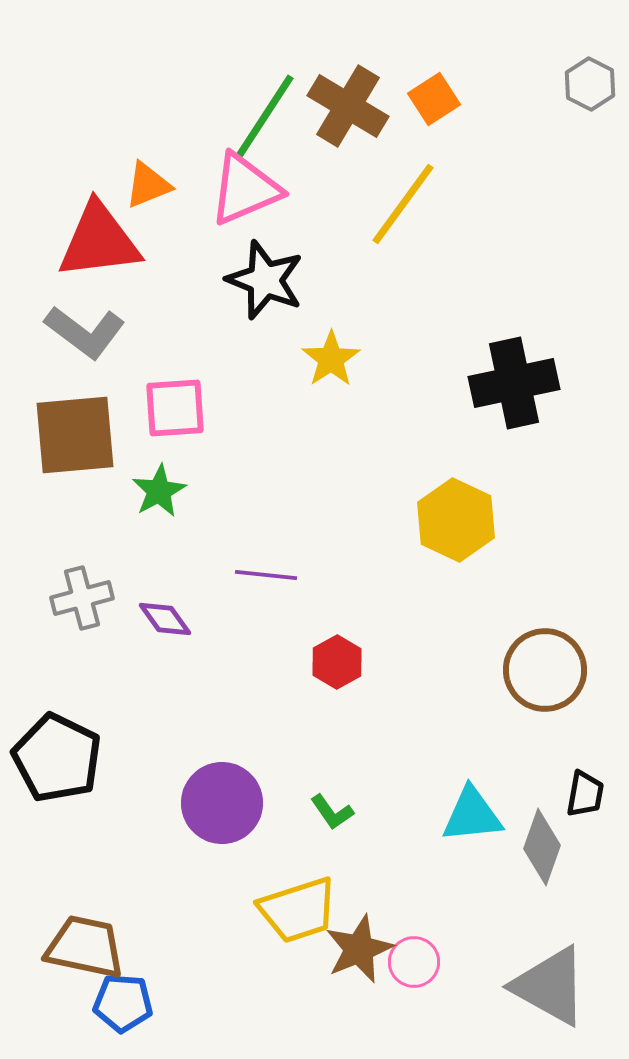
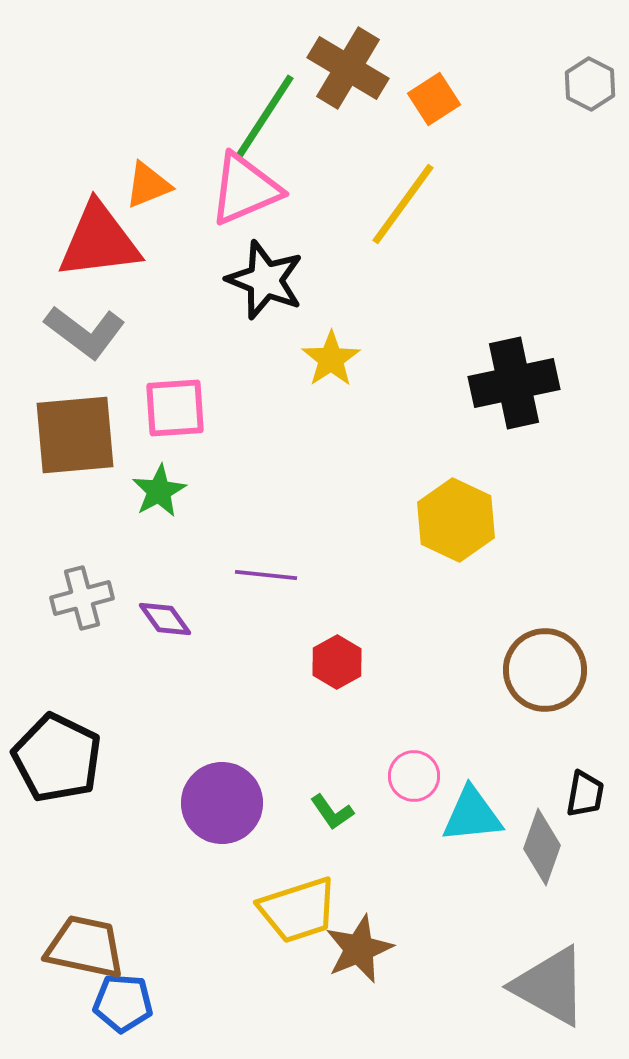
brown cross: moved 38 px up
pink circle: moved 186 px up
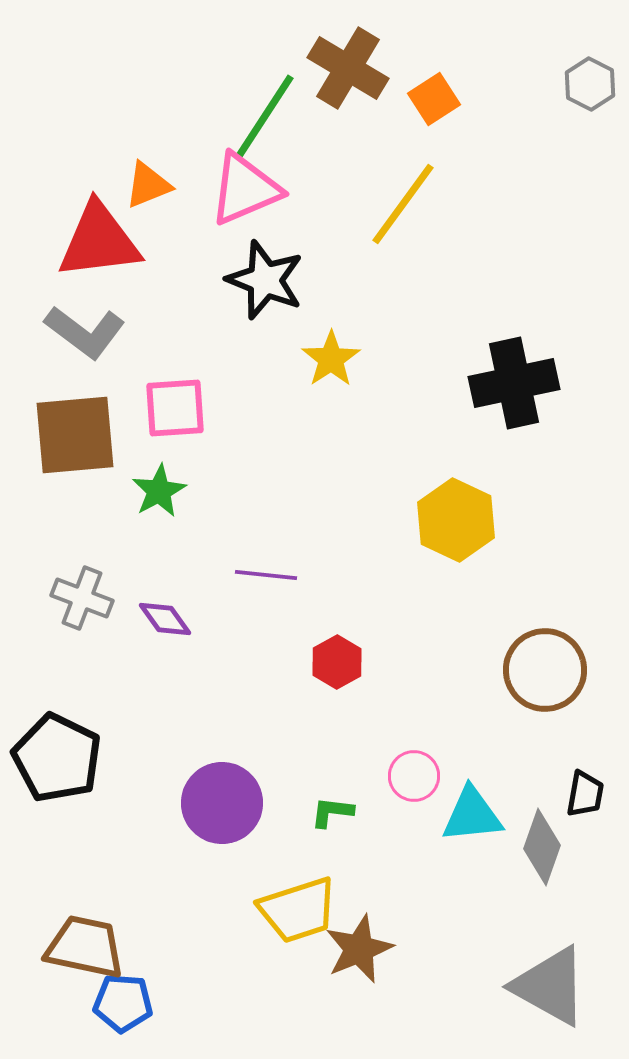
gray cross: rotated 36 degrees clockwise
green L-shape: rotated 132 degrees clockwise
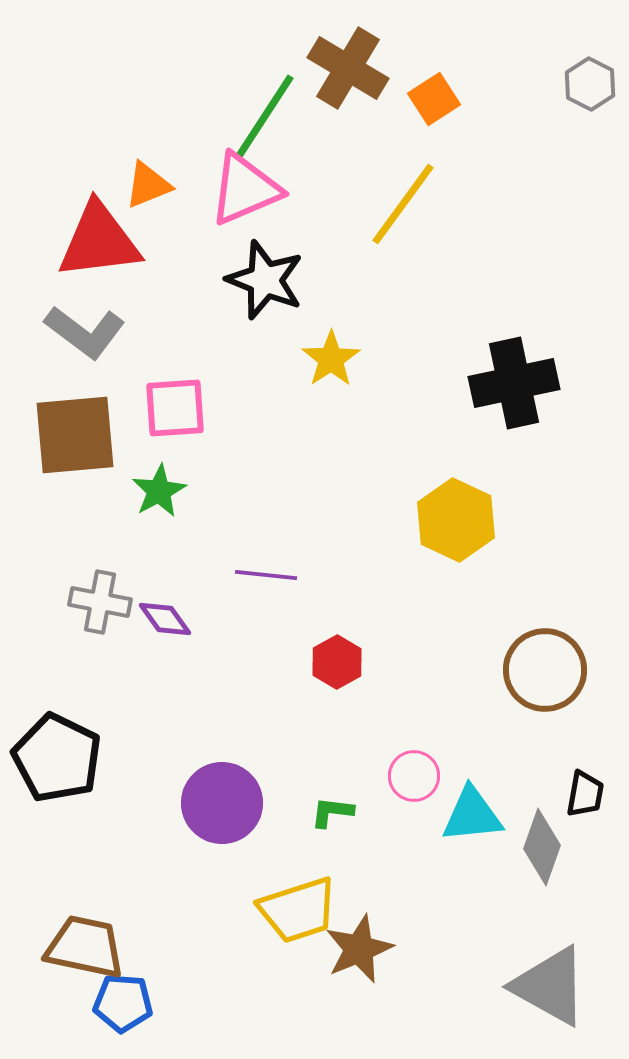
gray cross: moved 18 px right, 4 px down; rotated 10 degrees counterclockwise
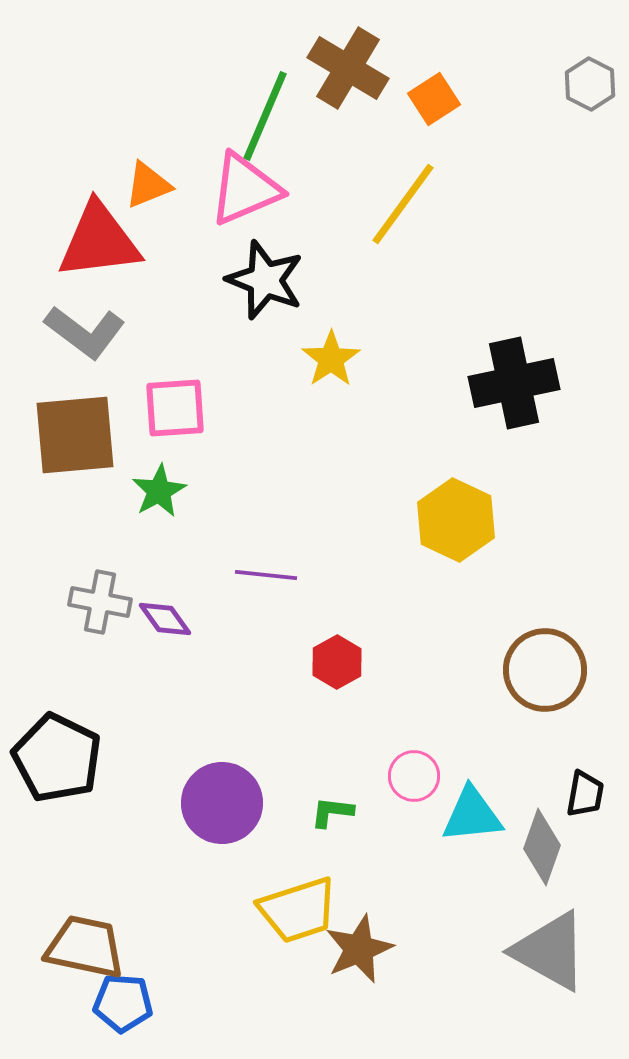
green line: rotated 10 degrees counterclockwise
gray triangle: moved 35 px up
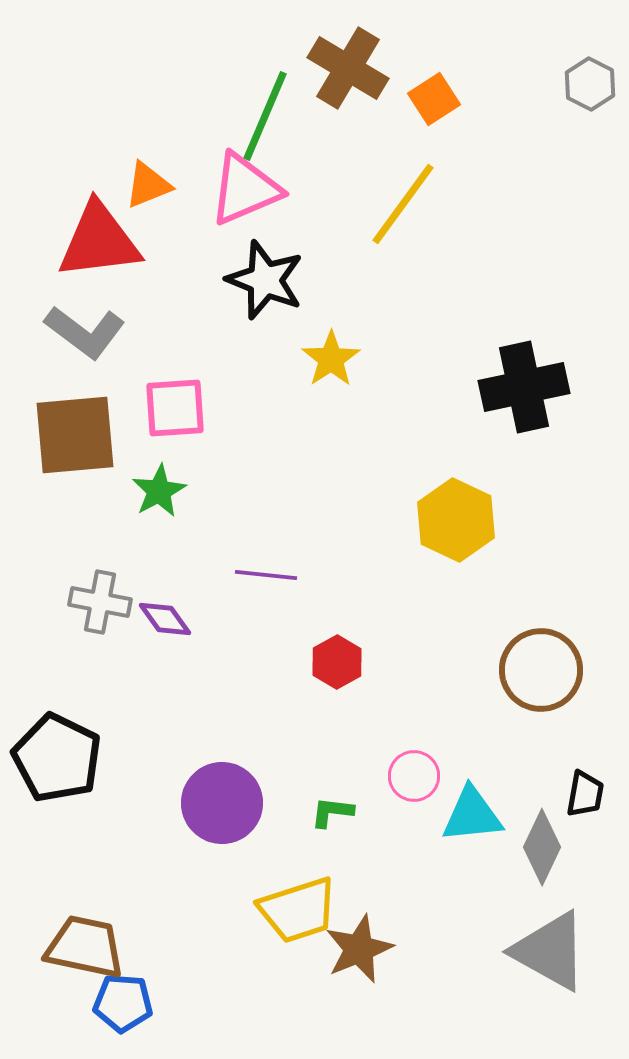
black cross: moved 10 px right, 4 px down
brown circle: moved 4 px left
gray diamond: rotated 6 degrees clockwise
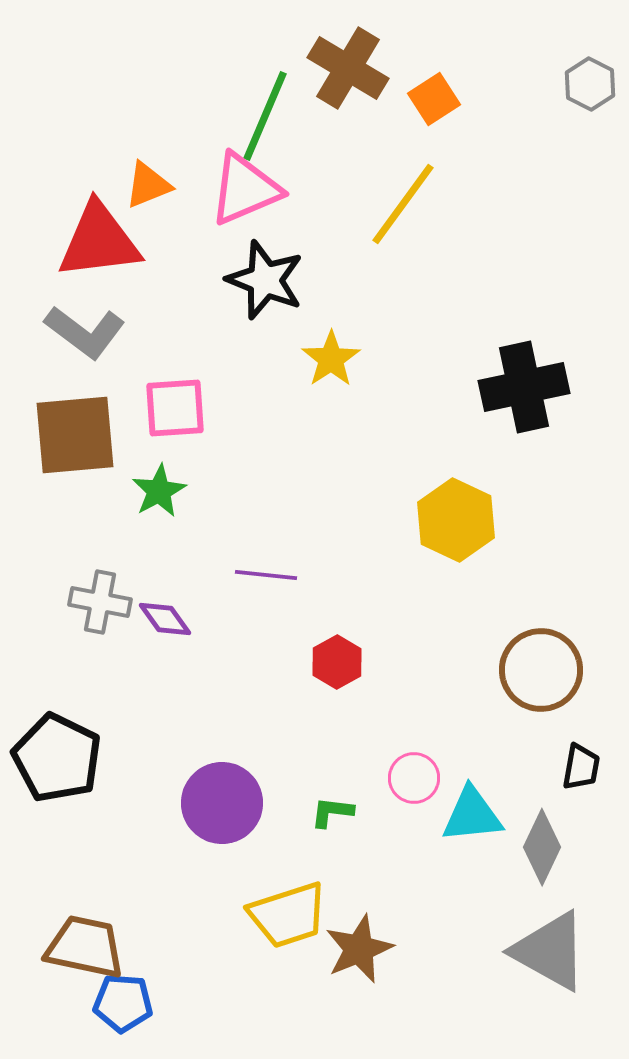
pink circle: moved 2 px down
black trapezoid: moved 4 px left, 27 px up
yellow trapezoid: moved 10 px left, 5 px down
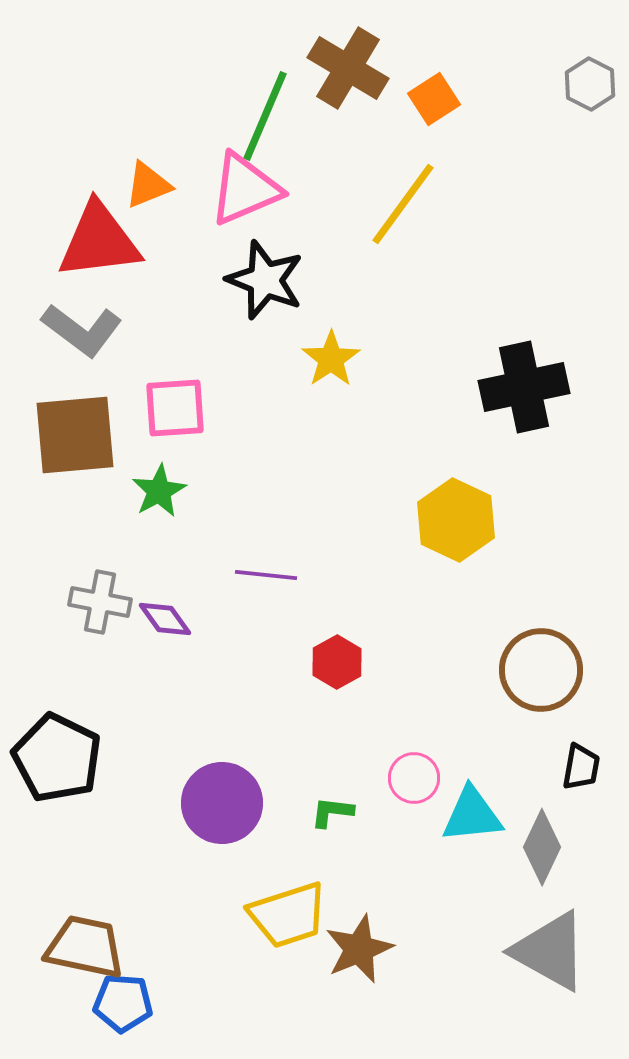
gray L-shape: moved 3 px left, 2 px up
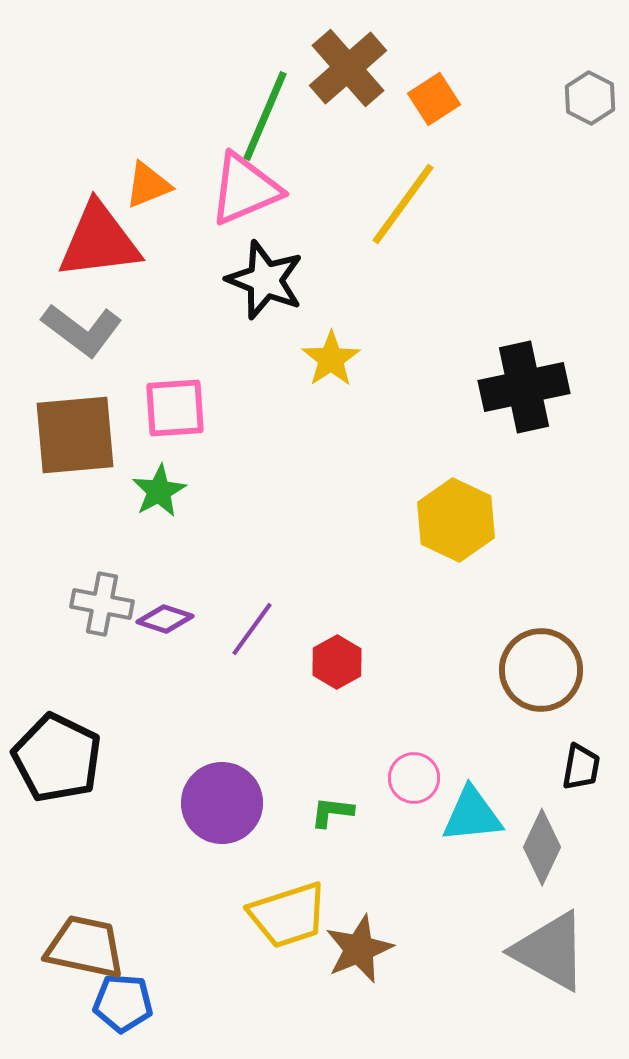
brown cross: rotated 18 degrees clockwise
gray hexagon: moved 14 px down
purple line: moved 14 px left, 54 px down; rotated 60 degrees counterclockwise
gray cross: moved 2 px right, 2 px down
purple diamond: rotated 36 degrees counterclockwise
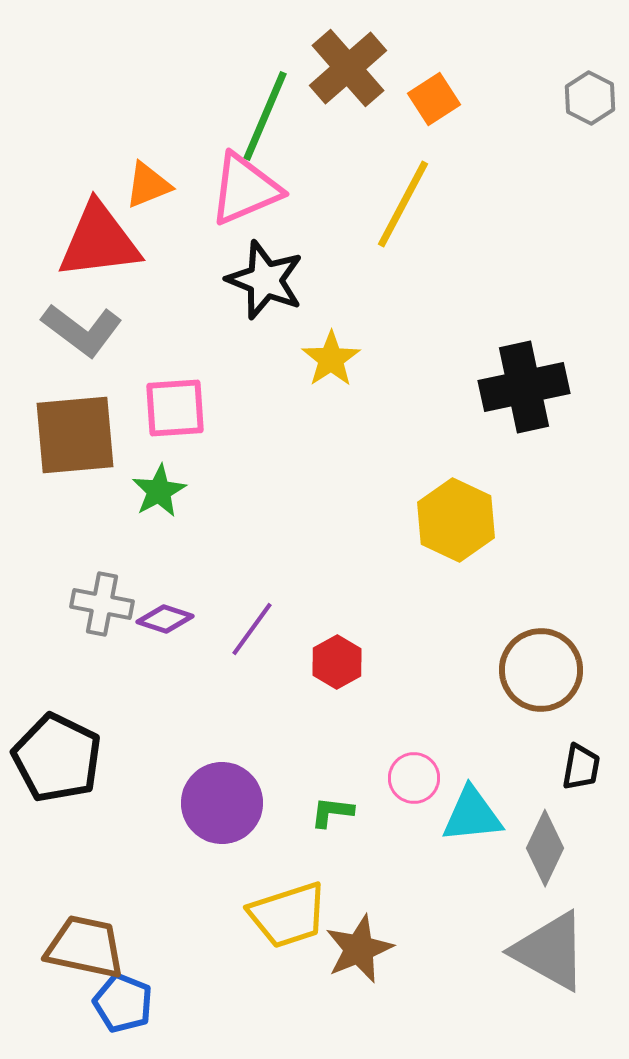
yellow line: rotated 8 degrees counterclockwise
gray diamond: moved 3 px right, 1 px down
blue pentagon: rotated 18 degrees clockwise
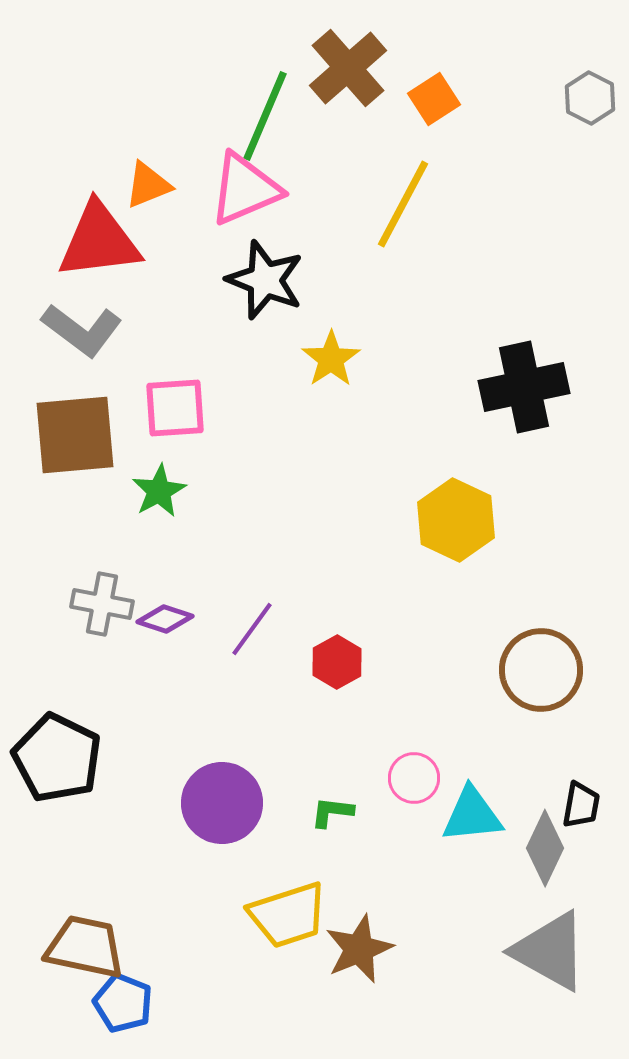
black trapezoid: moved 38 px down
